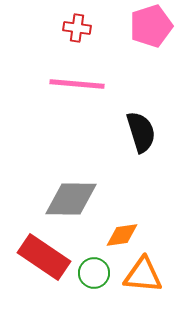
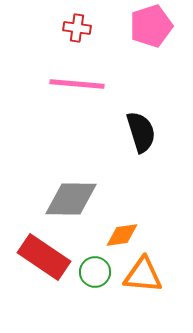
green circle: moved 1 px right, 1 px up
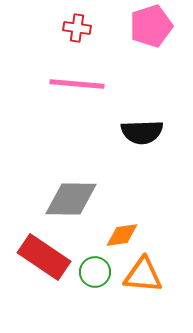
black semicircle: moved 1 px right; rotated 105 degrees clockwise
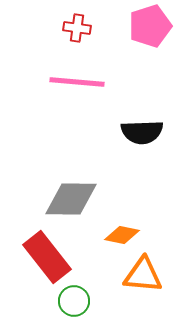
pink pentagon: moved 1 px left
pink line: moved 2 px up
orange diamond: rotated 20 degrees clockwise
red rectangle: moved 3 px right; rotated 18 degrees clockwise
green circle: moved 21 px left, 29 px down
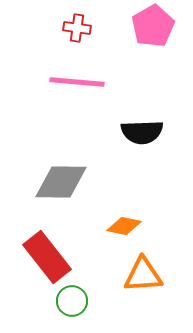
pink pentagon: moved 3 px right; rotated 12 degrees counterclockwise
gray diamond: moved 10 px left, 17 px up
orange diamond: moved 2 px right, 9 px up
orange triangle: rotated 9 degrees counterclockwise
green circle: moved 2 px left
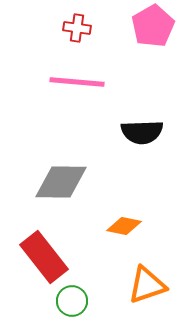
red rectangle: moved 3 px left
orange triangle: moved 4 px right, 10 px down; rotated 15 degrees counterclockwise
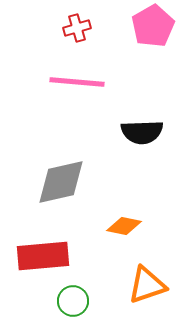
red cross: rotated 24 degrees counterclockwise
gray diamond: rotated 14 degrees counterclockwise
red rectangle: moved 1 px left, 1 px up; rotated 57 degrees counterclockwise
green circle: moved 1 px right
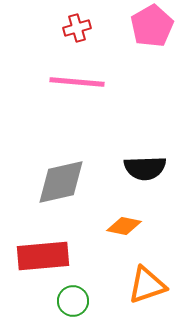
pink pentagon: moved 1 px left
black semicircle: moved 3 px right, 36 px down
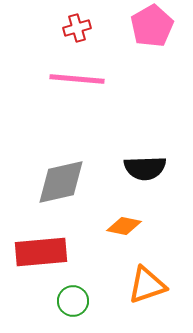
pink line: moved 3 px up
red rectangle: moved 2 px left, 4 px up
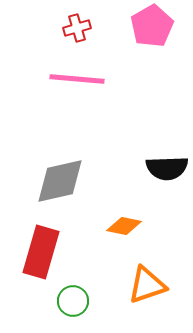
black semicircle: moved 22 px right
gray diamond: moved 1 px left, 1 px up
red rectangle: rotated 69 degrees counterclockwise
